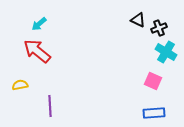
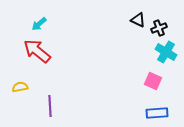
yellow semicircle: moved 2 px down
blue rectangle: moved 3 px right
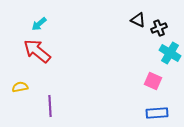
cyan cross: moved 4 px right, 1 px down
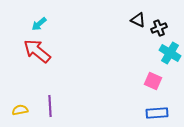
yellow semicircle: moved 23 px down
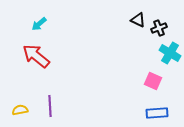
red arrow: moved 1 px left, 5 px down
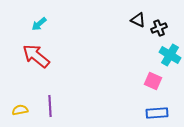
cyan cross: moved 2 px down
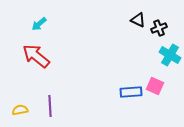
pink square: moved 2 px right, 5 px down
blue rectangle: moved 26 px left, 21 px up
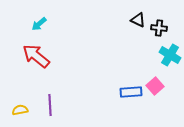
black cross: rotated 28 degrees clockwise
pink square: rotated 24 degrees clockwise
purple line: moved 1 px up
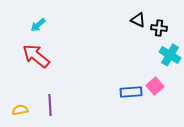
cyan arrow: moved 1 px left, 1 px down
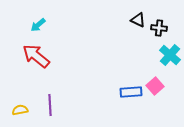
cyan cross: rotated 10 degrees clockwise
